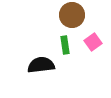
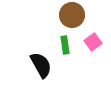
black semicircle: rotated 68 degrees clockwise
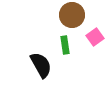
pink square: moved 2 px right, 5 px up
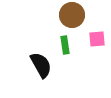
pink square: moved 2 px right, 2 px down; rotated 30 degrees clockwise
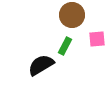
green rectangle: moved 1 px down; rotated 36 degrees clockwise
black semicircle: rotated 92 degrees counterclockwise
